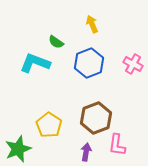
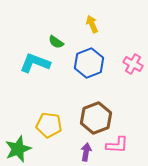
yellow pentagon: rotated 25 degrees counterclockwise
pink L-shape: rotated 95 degrees counterclockwise
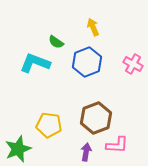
yellow arrow: moved 1 px right, 3 px down
blue hexagon: moved 2 px left, 1 px up
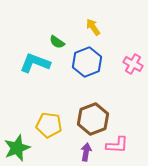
yellow arrow: rotated 12 degrees counterclockwise
green semicircle: moved 1 px right
brown hexagon: moved 3 px left, 1 px down
green star: moved 1 px left, 1 px up
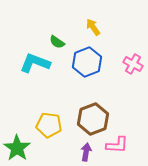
green star: rotated 16 degrees counterclockwise
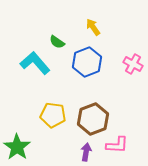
cyan L-shape: rotated 28 degrees clockwise
yellow pentagon: moved 4 px right, 10 px up
green star: moved 1 px up
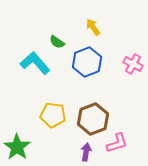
pink L-shape: moved 2 px up; rotated 20 degrees counterclockwise
